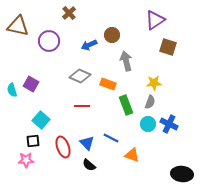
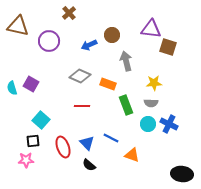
purple triangle: moved 4 px left, 9 px down; rotated 40 degrees clockwise
cyan semicircle: moved 2 px up
gray semicircle: moved 1 px right, 1 px down; rotated 72 degrees clockwise
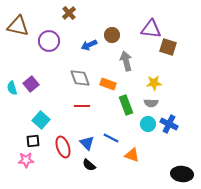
gray diamond: moved 2 px down; rotated 45 degrees clockwise
purple square: rotated 21 degrees clockwise
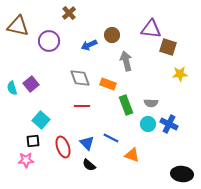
yellow star: moved 26 px right, 9 px up
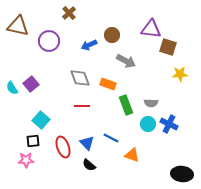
gray arrow: rotated 132 degrees clockwise
cyan semicircle: rotated 16 degrees counterclockwise
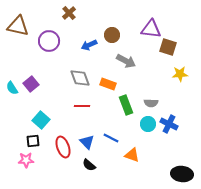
blue triangle: moved 1 px up
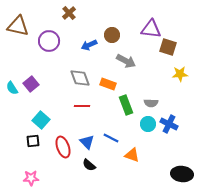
pink star: moved 5 px right, 18 px down
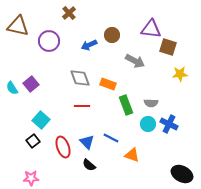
gray arrow: moved 9 px right
black square: rotated 32 degrees counterclockwise
black ellipse: rotated 20 degrees clockwise
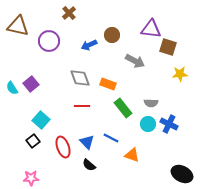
green rectangle: moved 3 px left, 3 px down; rotated 18 degrees counterclockwise
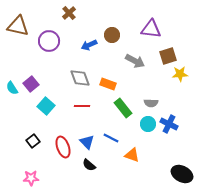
brown square: moved 9 px down; rotated 36 degrees counterclockwise
cyan square: moved 5 px right, 14 px up
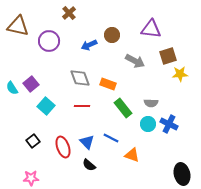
black ellipse: rotated 50 degrees clockwise
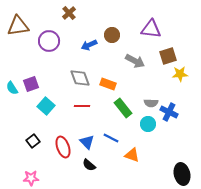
brown triangle: rotated 20 degrees counterclockwise
purple square: rotated 21 degrees clockwise
blue cross: moved 12 px up
